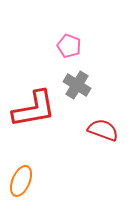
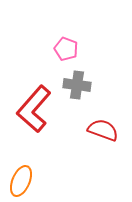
pink pentagon: moved 3 px left, 3 px down
gray cross: rotated 24 degrees counterclockwise
red L-shape: rotated 141 degrees clockwise
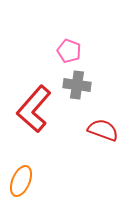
pink pentagon: moved 3 px right, 2 px down
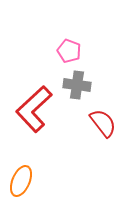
red L-shape: rotated 6 degrees clockwise
red semicircle: moved 7 px up; rotated 32 degrees clockwise
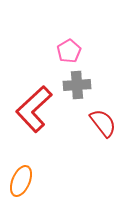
pink pentagon: rotated 20 degrees clockwise
gray cross: rotated 12 degrees counterclockwise
